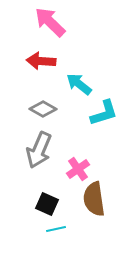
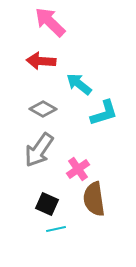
gray arrow: rotated 12 degrees clockwise
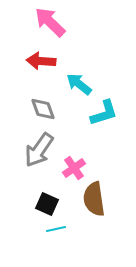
gray diamond: rotated 40 degrees clockwise
pink cross: moved 4 px left, 1 px up
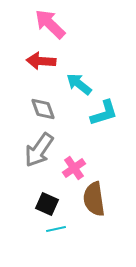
pink arrow: moved 2 px down
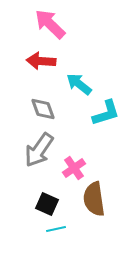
cyan L-shape: moved 2 px right
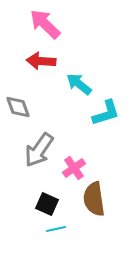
pink arrow: moved 5 px left
gray diamond: moved 25 px left, 2 px up
